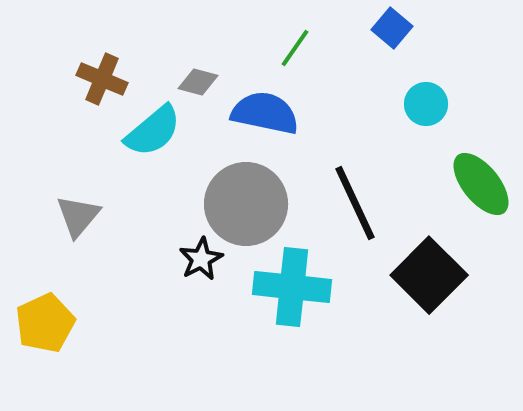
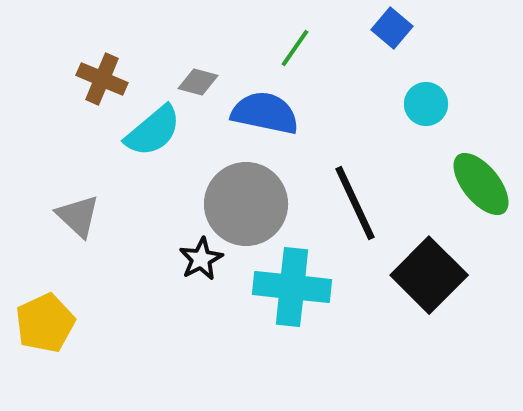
gray triangle: rotated 27 degrees counterclockwise
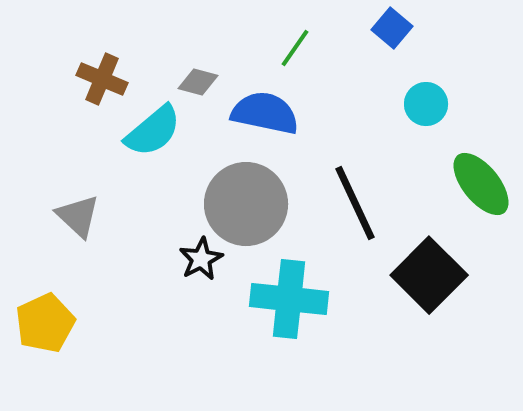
cyan cross: moved 3 px left, 12 px down
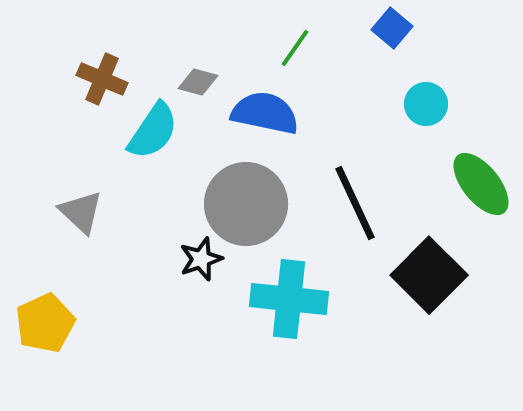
cyan semicircle: rotated 16 degrees counterclockwise
gray triangle: moved 3 px right, 4 px up
black star: rotated 9 degrees clockwise
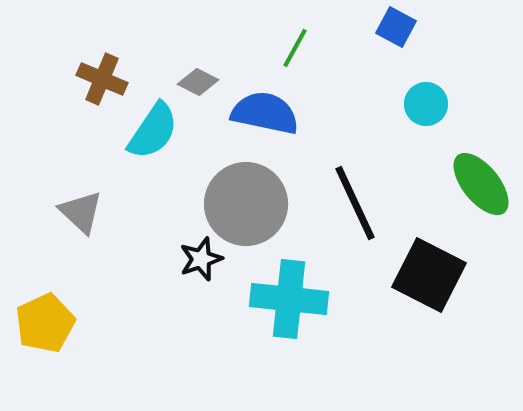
blue square: moved 4 px right, 1 px up; rotated 12 degrees counterclockwise
green line: rotated 6 degrees counterclockwise
gray diamond: rotated 12 degrees clockwise
black square: rotated 18 degrees counterclockwise
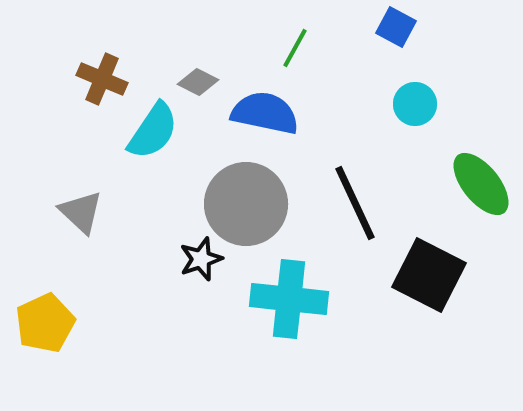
cyan circle: moved 11 px left
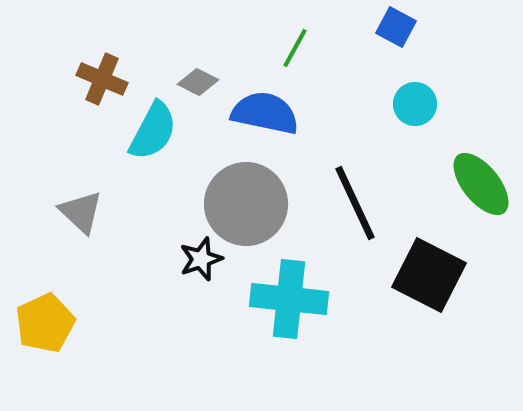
cyan semicircle: rotated 6 degrees counterclockwise
